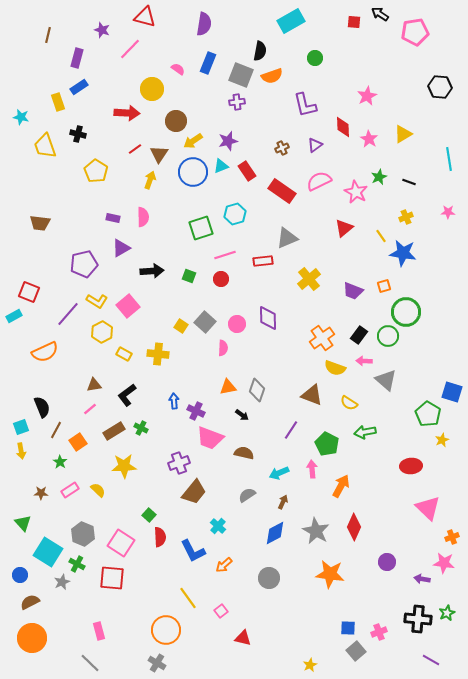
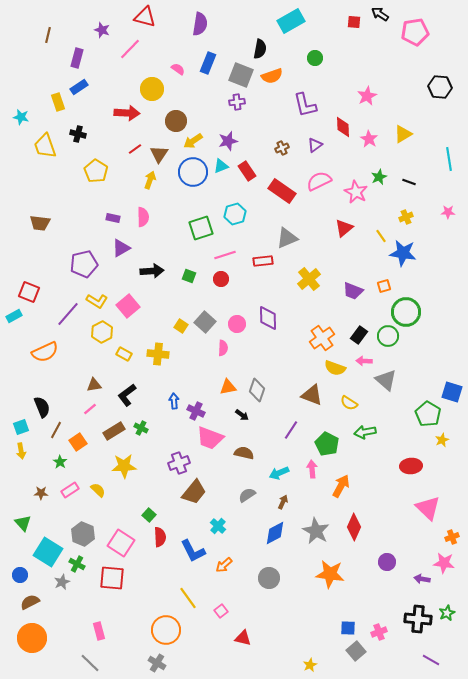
purple semicircle at (204, 24): moved 4 px left
black semicircle at (260, 51): moved 2 px up
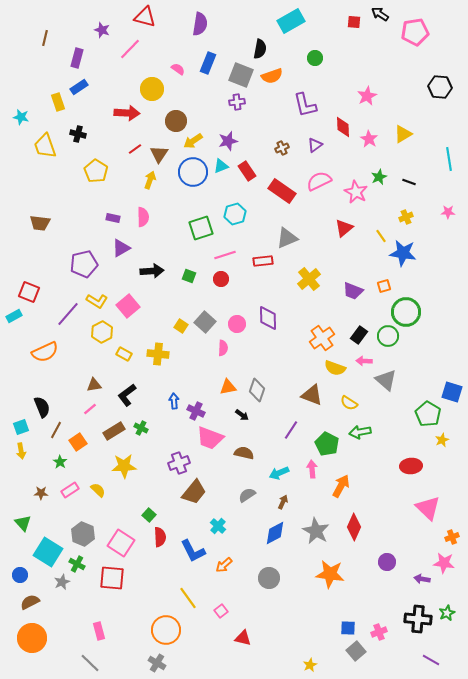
brown line at (48, 35): moved 3 px left, 3 px down
green arrow at (365, 432): moved 5 px left
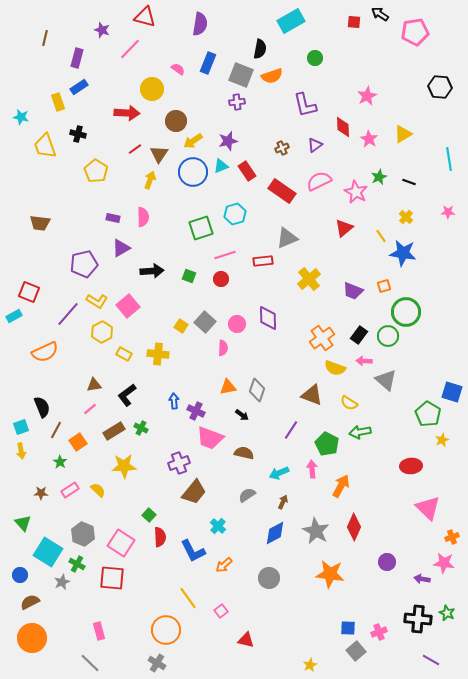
yellow cross at (406, 217): rotated 24 degrees counterclockwise
green star at (447, 613): rotated 21 degrees counterclockwise
red triangle at (243, 638): moved 3 px right, 2 px down
